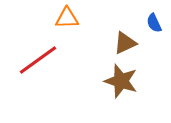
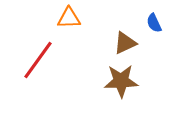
orange triangle: moved 2 px right
red line: rotated 18 degrees counterclockwise
brown star: rotated 20 degrees counterclockwise
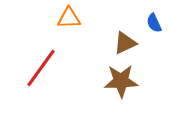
red line: moved 3 px right, 8 px down
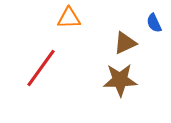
brown star: moved 1 px left, 1 px up
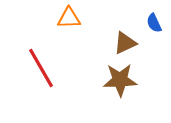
red line: rotated 66 degrees counterclockwise
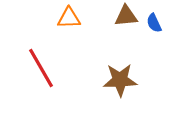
brown triangle: moved 1 px right, 27 px up; rotated 20 degrees clockwise
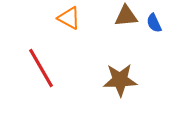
orange triangle: rotated 30 degrees clockwise
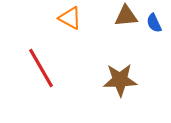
orange triangle: moved 1 px right
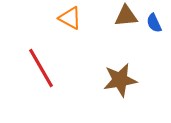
brown star: rotated 8 degrees counterclockwise
